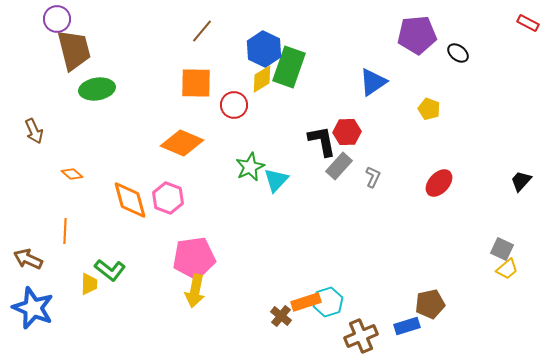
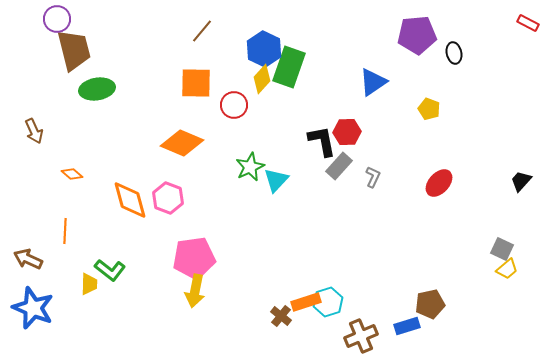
black ellipse at (458, 53): moved 4 px left; rotated 40 degrees clockwise
yellow diamond at (262, 79): rotated 16 degrees counterclockwise
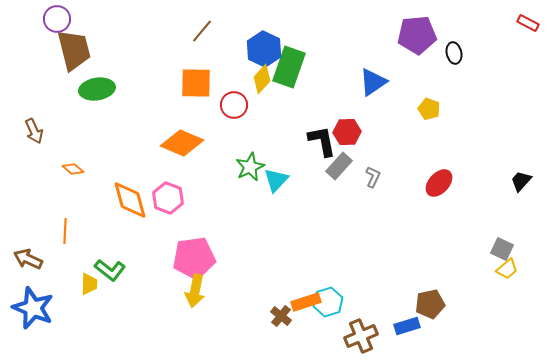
orange diamond at (72, 174): moved 1 px right, 5 px up
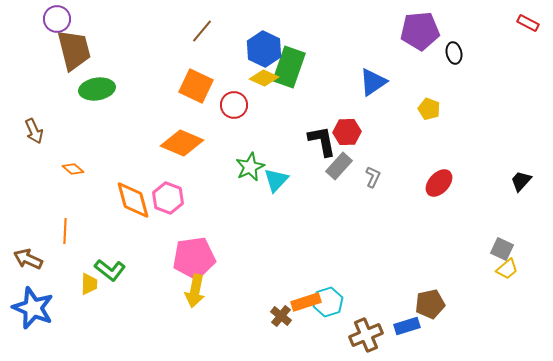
purple pentagon at (417, 35): moved 3 px right, 4 px up
yellow diamond at (262, 79): moved 2 px right, 1 px up; rotated 72 degrees clockwise
orange square at (196, 83): moved 3 px down; rotated 24 degrees clockwise
orange diamond at (130, 200): moved 3 px right
brown cross at (361, 336): moved 5 px right, 1 px up
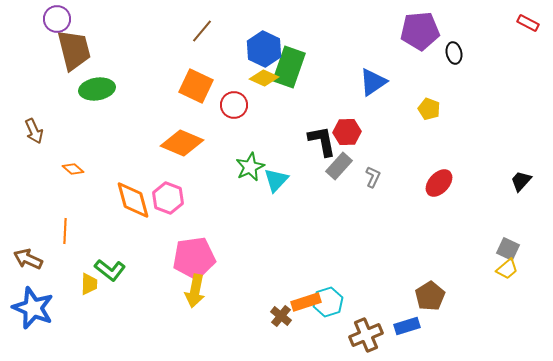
gray square at (502, 249): moved 6 px right
brown pentagon at (430, 304): moved 8 px up; rotated 20 degrees counterclockwise
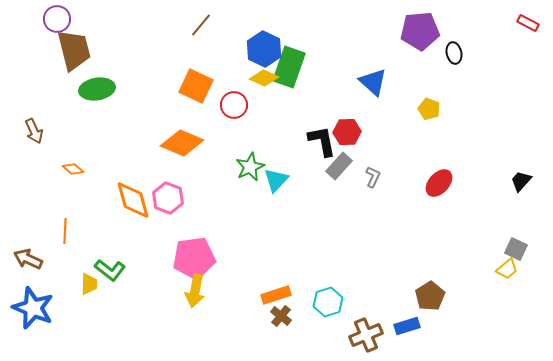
brown line at (202, 31): moved 1 px left, 6 px up
blue triangle at (373, 82): rotated 44 degrees counterclockwise
gray square at (508, 249): moved 8 px right
orange rectangle at (306, 302): moved 30 px left, 7 px up
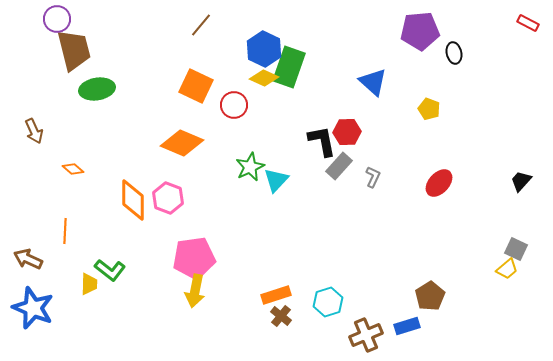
orange diamond at (133, 200): rotated 15 degrees clockwise
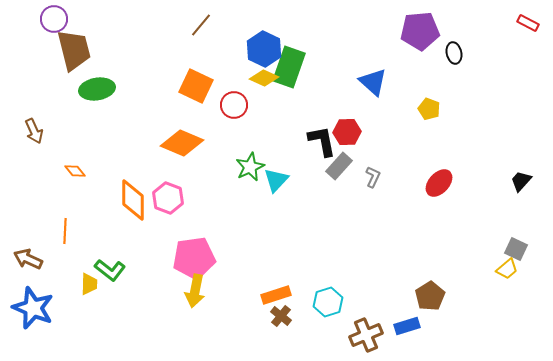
purple circle at (57, 19): moved 3 px left
orange diamond at (73, 169): moved 2 px right, 2 px down; rotated 10 degrees clockwise
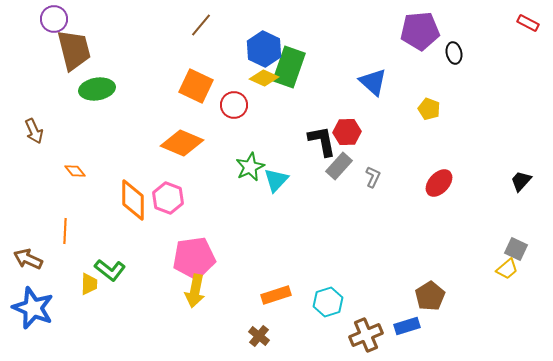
brown cross at (281, 316): moved 22 px left, 20 px down
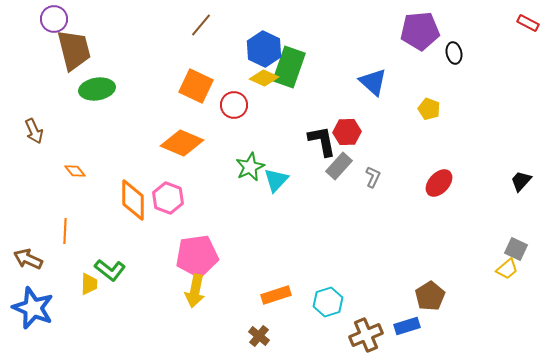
pink pentagon at (194, 258): moved 3 px right, 2 px up
